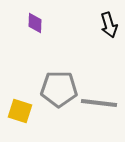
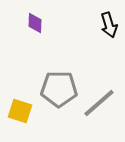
gray line: rotated 48 degrees counterclockwise
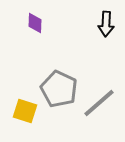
black arrow: moved 3 px left, 1 px up; rotated 20 degrees clockwise
gray pentagon: rotated 24 degrees clockwise
yellow square: moved 5 px right
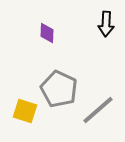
purple diamond: moved 12 px right, 10 px down
gray line: moved 1 px left, 7 px down
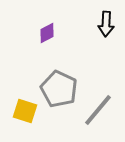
purple diamond: rotated 60 degrees clockwise
gray line: rotated 9 degrees counterclockwise
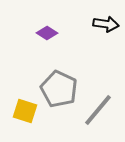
black arrow: rotated 85 degrees counterclockwise
purple diamond: rotated 60 degrees clockwise
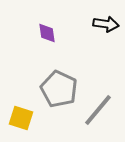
purple diamond: rotated 50 degrees clockwise
yellow square: moved 4 px left, 7 px down
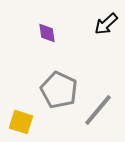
black arrow: rotated 130 degrees clockwise
gray pentagon: moved 1 px down
yellow square: moved 4 px down
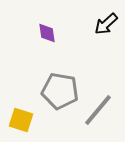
gray pentagon: moved 1 px right, 1 px down; rotated 15 degrees counterclockwise
yellow square: moved 2 px up
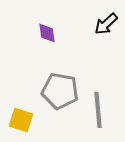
gray line: rotated 45 degrees counterclockwise
